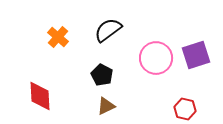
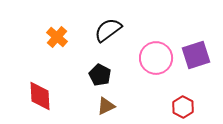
orange cross: moved 1 px left
black pentagon: moved 2 px left
red hexagon: moved 2 px left, 2 px up; rotated 15 degrees clockwise
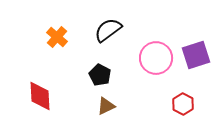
red hexagon: moved 3 px up
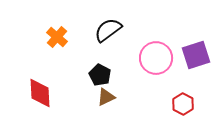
red diamond: moved 3 px up
brown triangle: moved 9 px up
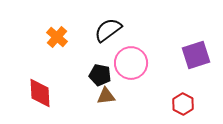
pink circle: moved 25 px left, 5 px down
black pentagon: rotated 15 degrees counterclockwise
brown triangle: moved 1 px up; rotated 18 degrees clockwise
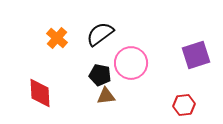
black semicircle: moved 8 px left, 4 px down
orange cross: moved 1 px down
red hexagon: moved 1 px right, 1 px down; rotated 25 degrees clockwise
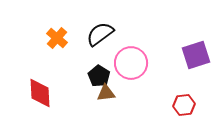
black pentagon: moved 1 px left, 1 px down; rotated 20 degrees clockwise
brown triangle: moved 3 px up
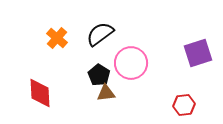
purple square: moved 2 px right, 2 px up
black pentagon: moved 1 px up
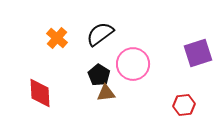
pink circle: moved 2 px right, 1 px down
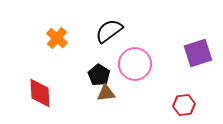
black semicircle: moved 9 px right, 3 px up
pink circle: moved 2 px right
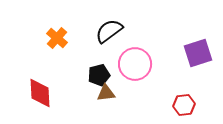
black pentagon: rotated 25 degrees clockwise
